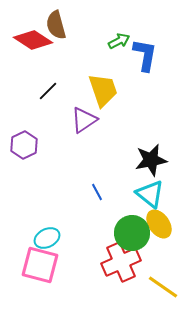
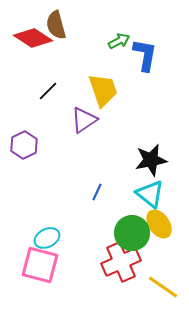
red diamond: moved 2 px up
blue line: rotated 54 degrees clockwise
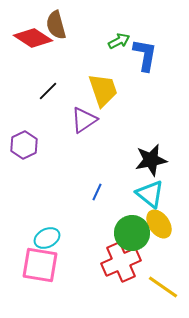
pink square: rotated 6 degrees counterclockwise
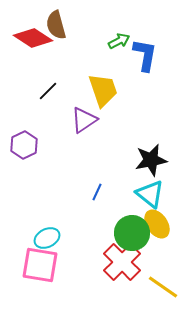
yellow ellipse: moved 2 px left
red cross: moved 1 px right; rotated 21 degrees counterclockwise
